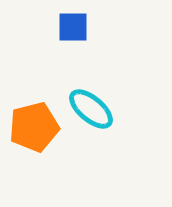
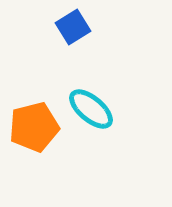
blue square: rotated 32 degrees counterclockwise
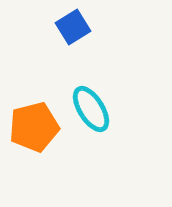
cyan ellipse: rotated 18 degrees clockwise
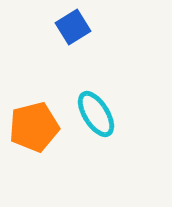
cyan ellipse: moved 5 px right, 5 px down
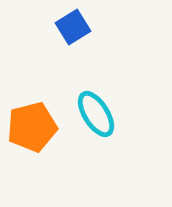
orange pentagon: moved 2 px left
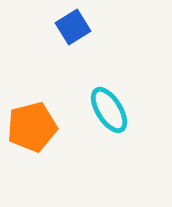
cyan ellipse: moved 13 px right, 4 px up
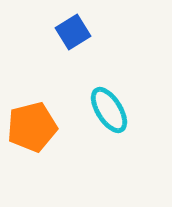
blue square: moved 5 px down
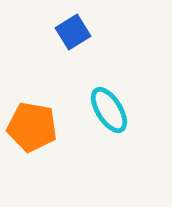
orange pentagon: rotated 24 degrees clockwise
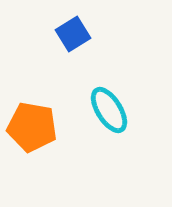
blue square: moved 2 px down
